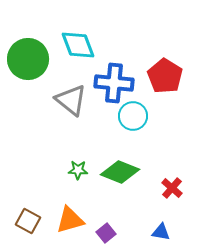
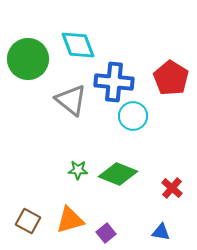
red pentagon: moved 6 px right, 2 px down
blue cross: moved 1 px up
green diamond: moved 2 px left, 2 px down
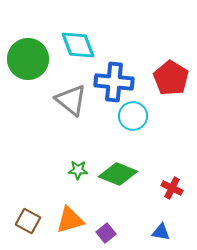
red cross: rotated 15 degrees counterclockwise
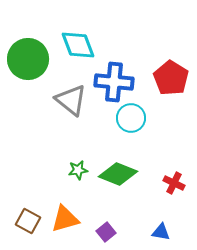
cyan circle: moved 2 px left, 2 px down
green star: rotated 12 degrees counterclockwise
red cross: moved 2 px right, 5 px up
orange triangle: moved 5 px left, 1 px up
purple square: moved 1 px up
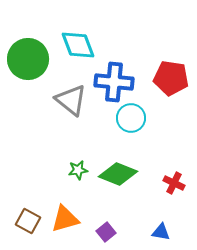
red pentagon: rotated 24 degrees counterclockwise
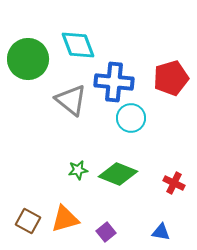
red pentagon: rotated 24 degrees counterclockwise
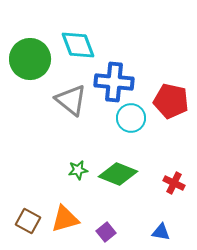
green circle: moved 2 px right
red pentagon: moved 23 px down; rotated 28 degrees clockwise
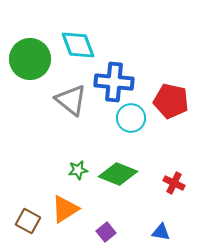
orange triangle: moved 10 px up; rotated 16 degrees counterclockwise
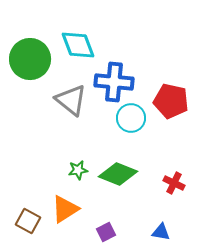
purple square: rotated 12 degrees clockwise
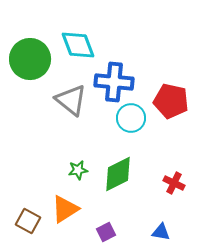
green diamond: rotated 48 degrees counterclockwise
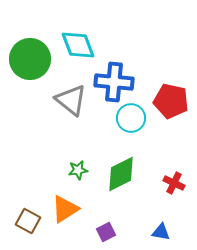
green diamond: moved 3 px right
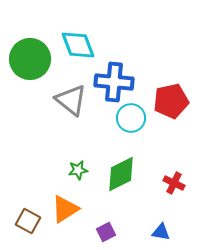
red pentagon: rotated 24 degrees counterclockwise
